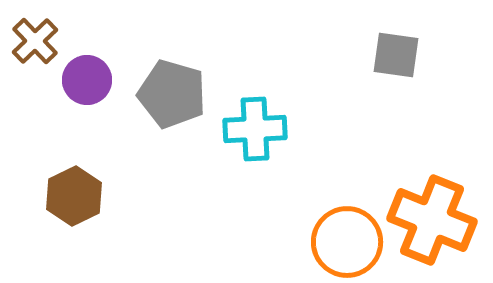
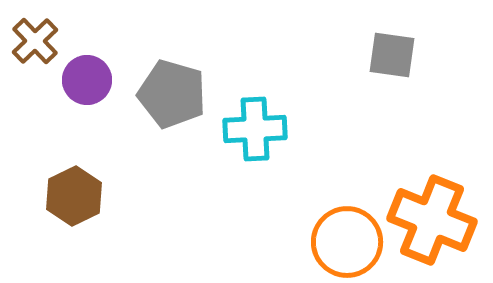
gray square: moved 4 px left
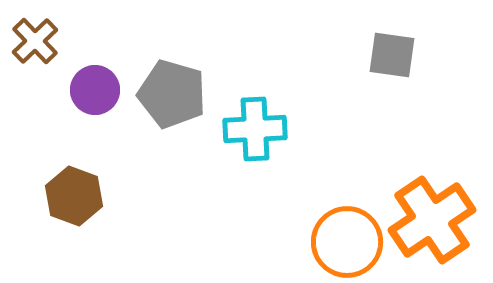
purple circle: moved 8 px right, 10 px down
brown hexagon: rotated 14 degrees counterclockwise
orange cross: rotated 34 degrees clockwise
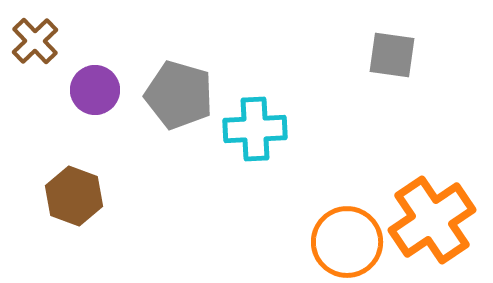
gray pentagon: moved 7 px right, 1 px down
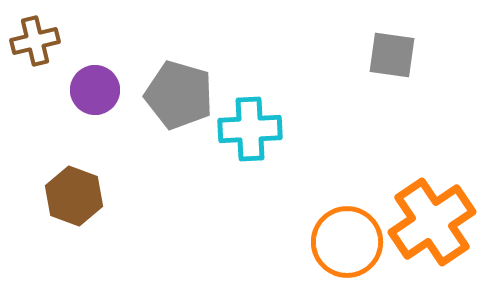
brown cross: rotated 30 degrees clockwise
cyan cross: moved 5 px left
orange cross: moved 2 px down
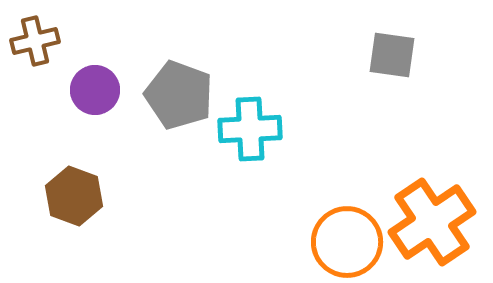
gray pentagon: rotated 4 degrees clockwise
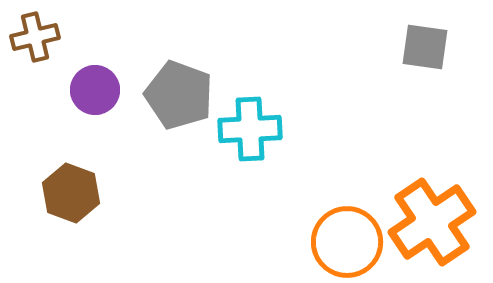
brown cross: moved 4 px up
gray square: moved 33 px right, 8 px up
brown hexagon: moved 3 px left, 3 px up
